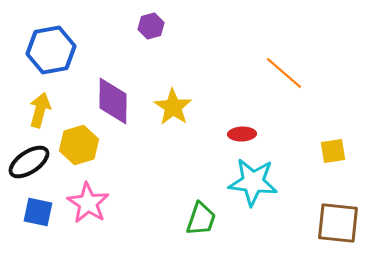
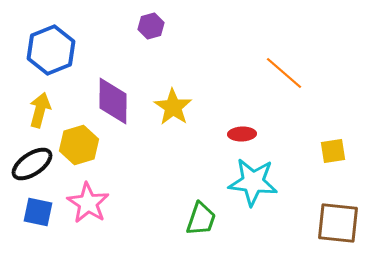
blue hexagon: rotated 12 degrees counterclockwise
black ellipse: moved 3 px right, 2 px down
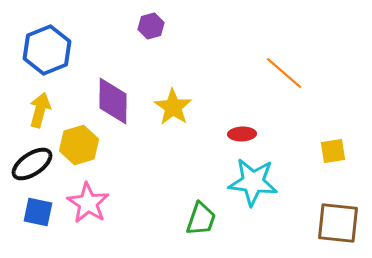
blue hexagon: moved 4 px left
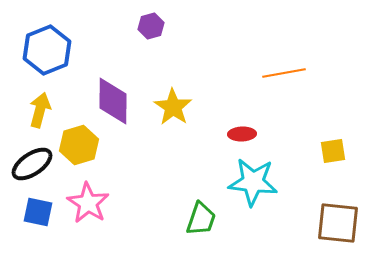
orange line: rotated 51 degrees counterclockwise
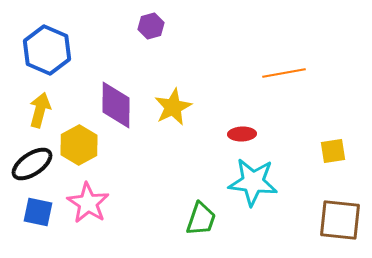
blue hexagon: rotated 15 degrees counterclockwise
purple diamond: moved 3 px right, 4 px down
yellow star: rotated 12 degrees clockwise
yellow hexagon: rotated 12 degrees counterclockwise
brown square: moved 2 px right, 3 px up
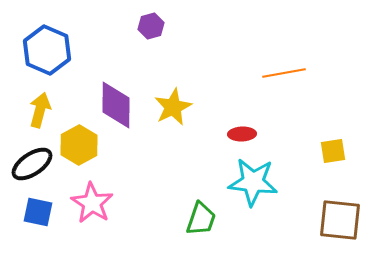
pink star: moved 4 px right
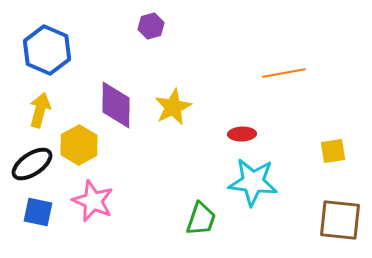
pink star: moved 1 px right, 2 px up; rotated 9 degrees counterclockwise
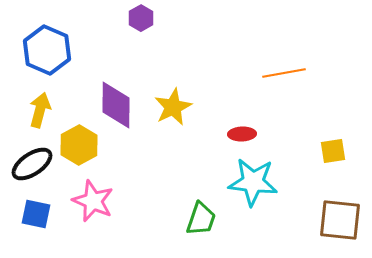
purple hexagon: moved 10 px left, 8 px up; rotated 15 degrees counterclockwise
blue square: moved 2 px left, 2 px down
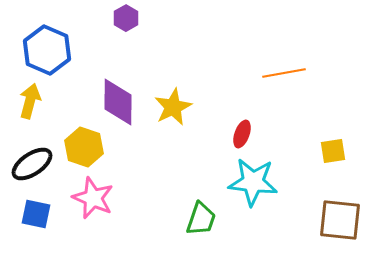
purple hexagon: moved 15 px left
purple diamond: moved 2 px right, 3 px up
yellow arrow: moved 10 px left, 9 px up
red ellipse: rotated 68 degrees counterclockwise
yellow hexagon: moved 5 px right, 2 px down; rotated 12 degrees counterclockwise
pink star: moved 3 px up
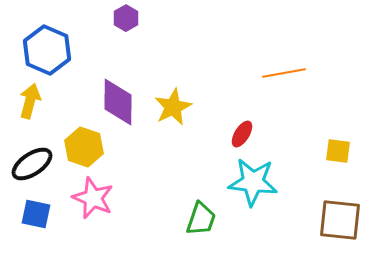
red ellipse: rotated 12 degrees clockwise
yellow square: moved 5 px right; rotated 16 degrees clockwise
